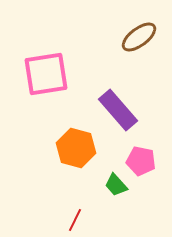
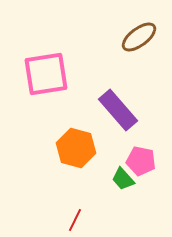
green trapezoid: moved 7 px right, 6 px up
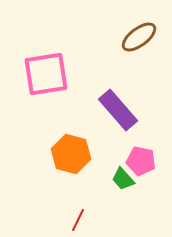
orange hexagon: moved 5 px left, 6 px down
red line: moved 3 px right
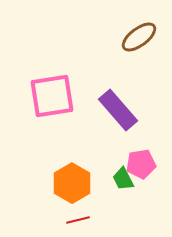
pink square: moved 6 px right, 22 px down
orange hexagon: moved 1 px right, 29 px down; rotated 15 degrees clockwise
pink pentagon: moved 3 px down; rotated 20 degrees counterclockwise
green trapezoid: rotated 15 degrees clockwise
red line: rotated 50 degrees clockwise
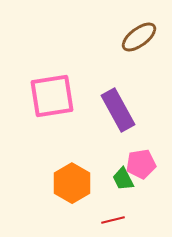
purple rectangle: rotated 12 degrees clockwise
red line: moved 35 px right
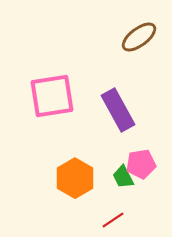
green trapezoid: moved 2 px up
orange hexagon: moved 3 px right, 5 px up
red line: rotated 20 degrees counterclockwise
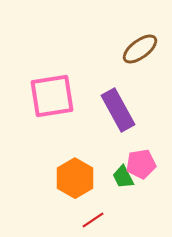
brown ellipse: moved 1 px right, 12 px down
red line: moved 20 px left
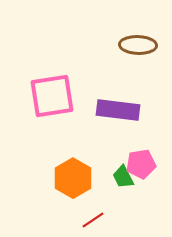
brown ellipse: moved 2 px left, 4 px up; rotated 39 degrees clockwise
purple rectangle: rotated 54 degrees counterclockwise
orange hexagon: moved 2 px left
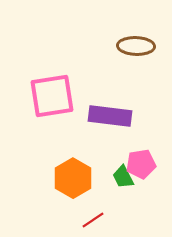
brown ellipse: moved 2 px left, 1 px down
purple rectangle: moved 8 px left, 6 px down
